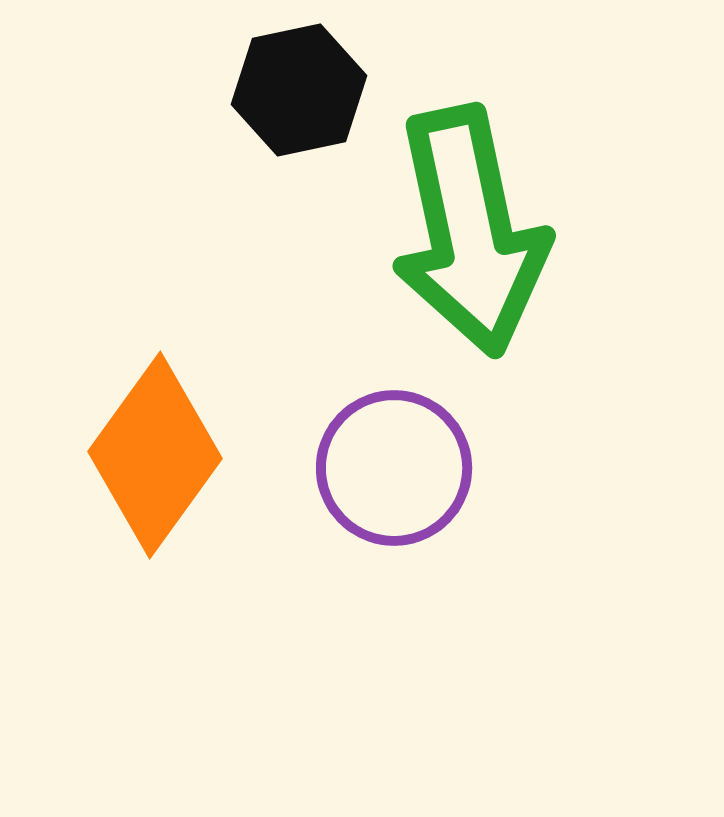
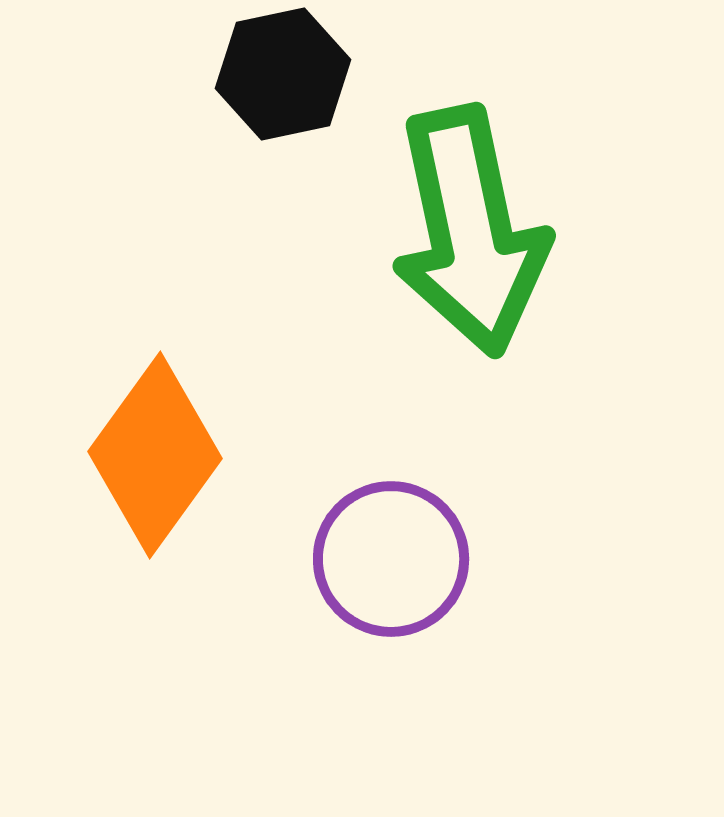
black hexagon: moved 16 px left, 16 px up
purple circle: moved 3 px left, 91 px down
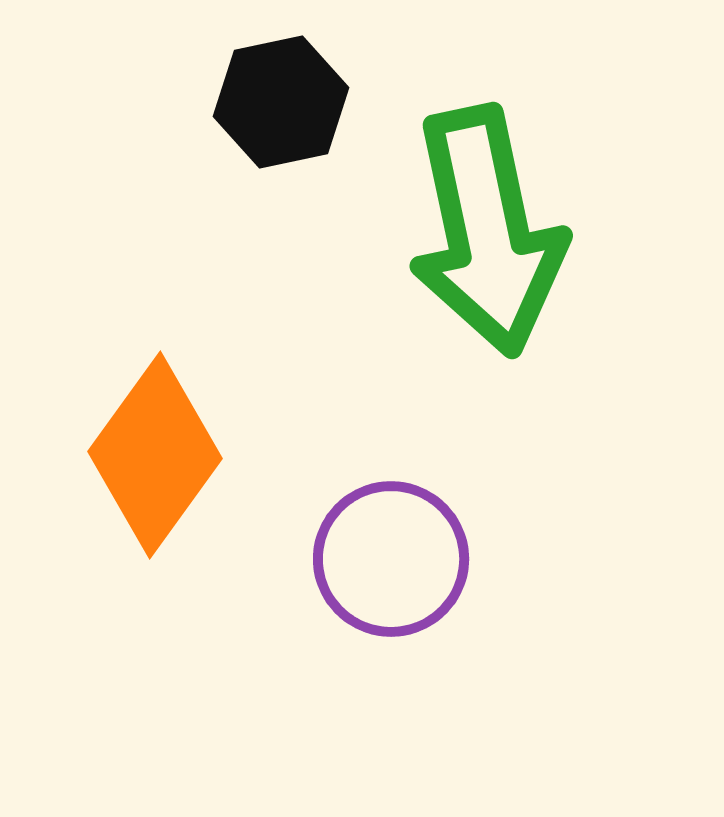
black hexagon: moved 2 px left, 28 px down
green arrow: moved 17 px right
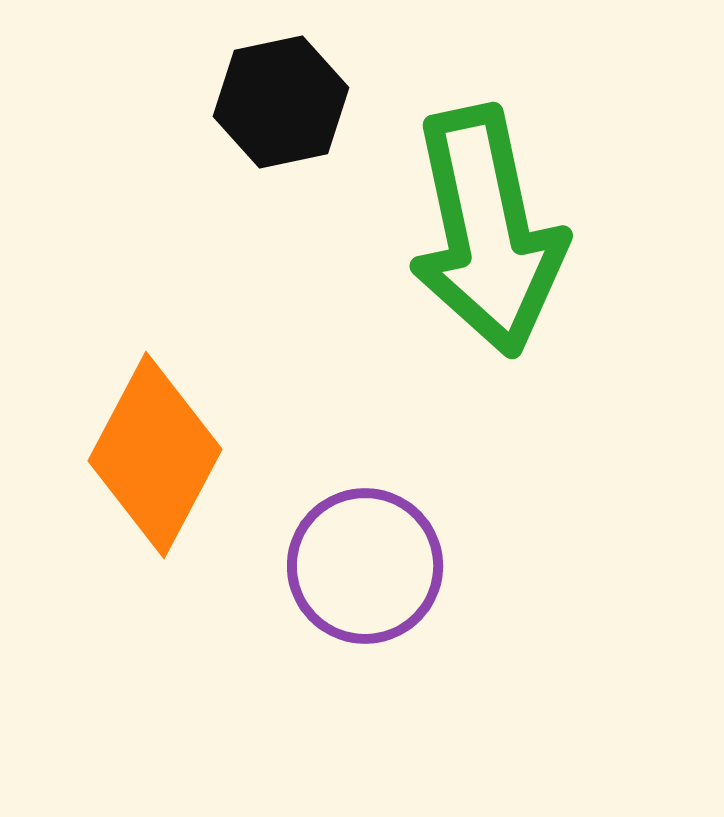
orange diamond: rotated 8 degrees counterclockwise
purple circle: moved 26 px left, 7 px down
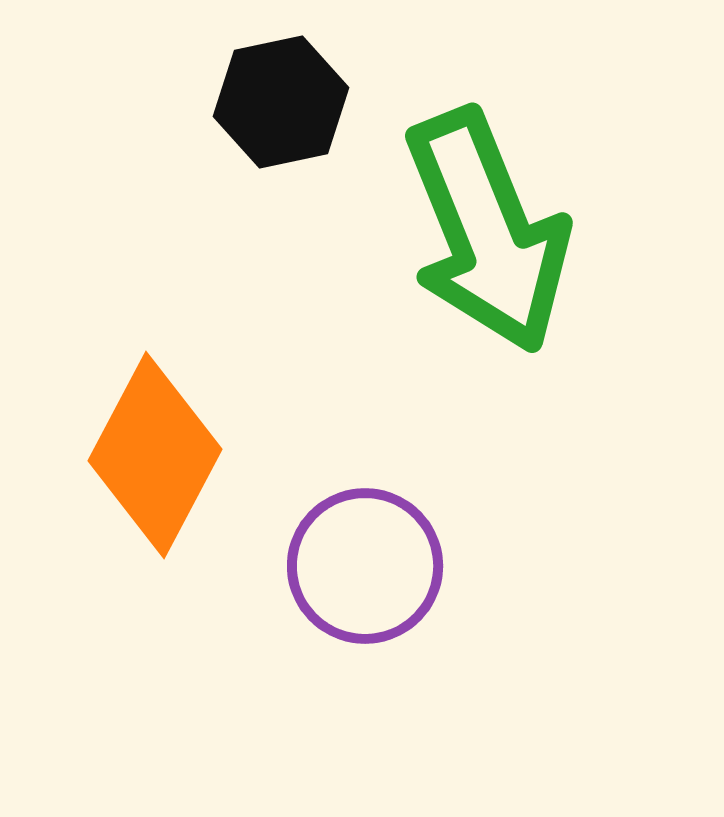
green arrow: rotated 10 degrees counterclockwise
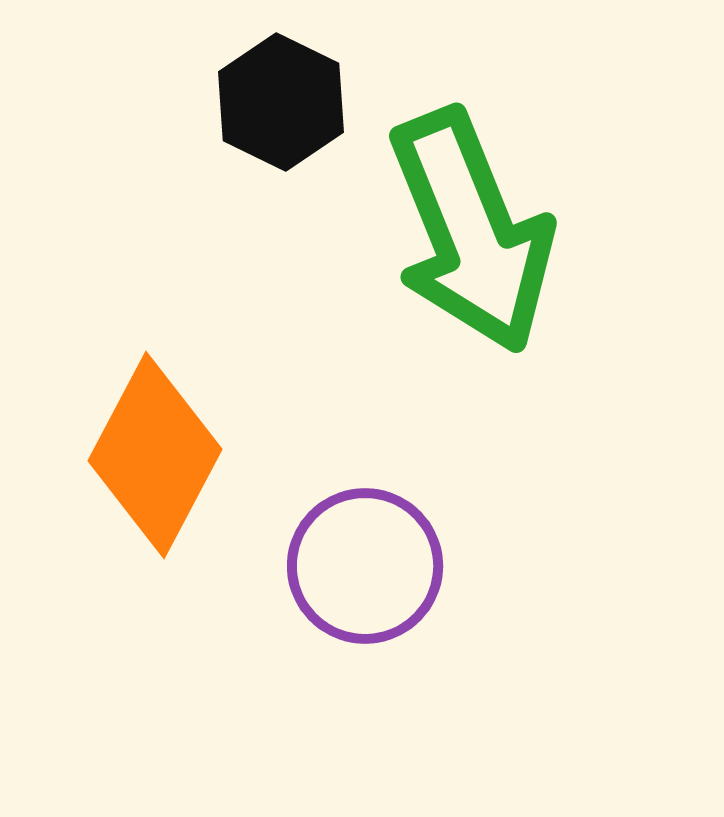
black hexagon: rotated 22 degrees counterclockwise
green arrow: moved 16 px left
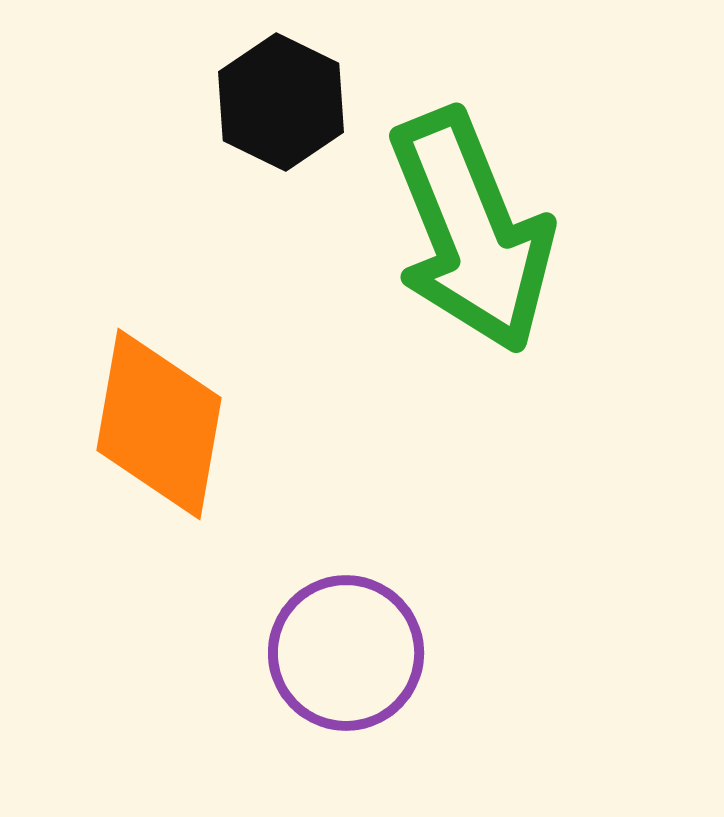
orange diamond: moved 4 px right, 31 px up; rotated 18 degrees counterclockwise
purple circle: moved 19 px left, 87 px down
